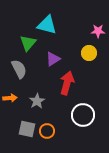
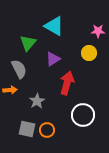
cyan triangle: moved 7 px right, 1 px down; rotated 15 degrees clockwise
orange arrow: moved 8 px up
orange circle: moved 1 px up
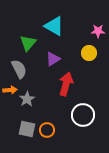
red arrow: moved 1 px left, 1 px down
gray star: moved 10 px left, 2 px up
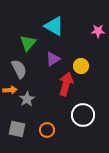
yellow circle: moved 8 px left, 13 px down
gray square: moved 10 px left
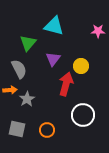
cyan triangle: rotated 15 degrees counterclockwise
purple triangle: rotated 21 degrees counterclockwise
